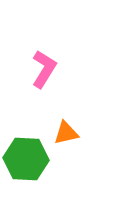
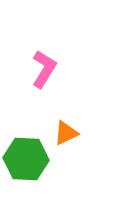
orange triangle: rotated 12 degrees counterclockwise
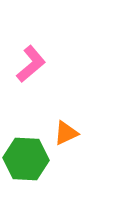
pink L-shape: moved 13 px left, 5 px up; rotated 18 degrees clockwise
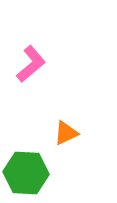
green hexagon: moved 14 px down
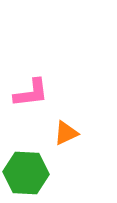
pink L-shape: moved 29 px down; rotated 33 degrees clockwise
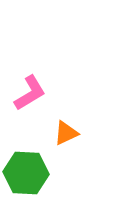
pink L-shape: moved 1 px left; rotated 24 degrees counterclockwise
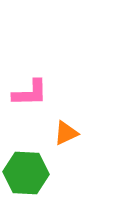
pink L-shape: rotated 30 degrees clockwise
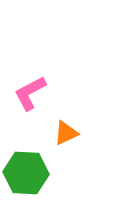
pink L-shape: rotated 153 degrees clockwise
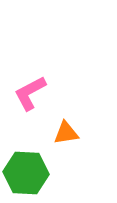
orange triangle: rotated 16 degrees clockwise
